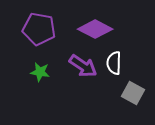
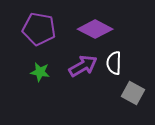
purple arrow: rotated 64 degrees counterclockwise
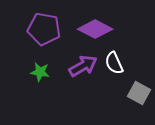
purple pentagon: moved 5 px right
white semicircle: rotated 25 degrees counterclockwise
gray square: moved 6 px right
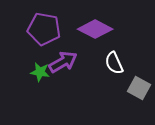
purple arrow: moved 20 px left, 4 px up
gray square: moved 5 px up
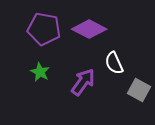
purple diamond: moved 6 px left
purple arrow: moved 20 px right, 20 px down; rotated 24 degrees counterclockwise
green star: rotated 18 degrees clockwise
gray square: moved 2 px down
